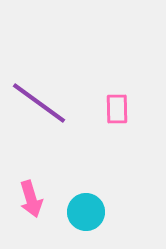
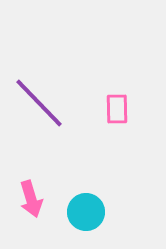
purple line: rotated 10 degrees clockwise
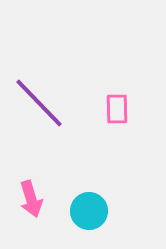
cyan circle: moved 3 px right, 1 px up
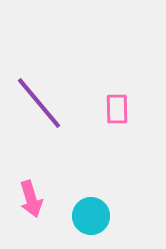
purple line: rotated 4 degrees clockwise
cyan circle: moved 2 px right, 5 px down
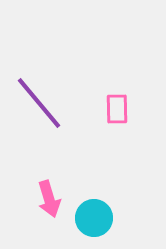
pink arrow: moved 18 px right
cyan circle: moved 3 px right, 2 px down
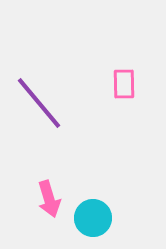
pink rectangle: moved 7 px right, 25 px up
cyan circle: moved 1 px left
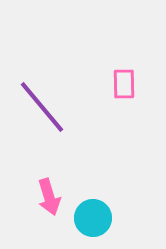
purple line: moved 3 px right, 4 px down
pink arrow: moved 2 px up
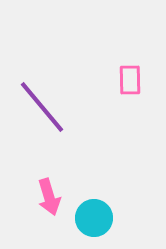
pink rectangle: moved 6 px right, 4 px up
cyan circle: moved 1 px right
